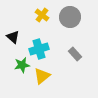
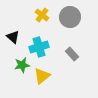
cyan cross: moved 2 px up
gray rectangle: moved 3 px left
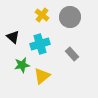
cyan cross: moved 1 px right, 3 px up
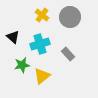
gray rectangle: moved 4 px left
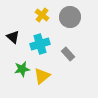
green star: moved 4 px down
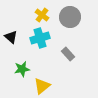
black triangle: moved 2 px left
cyan cross: moved 6 px up
yellow triangle: moved 10 px down
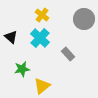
gray circle: moved 14 px right, 2 px down
cyan cross: rotated 30 degrees counterclockwise
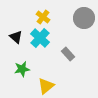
yellow cross: moved 1 px right, 2 px down
gray circle: moved 1 px up
black triangle: moved 5 px right
yellow triangle: moved 4 px right
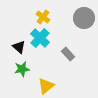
black triangle: moved 3 px right, 10 px down
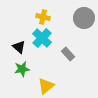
yellow cross: rotated 24 degrees counterclockwise
cyan cross: moved 2 px right
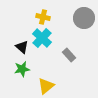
black triangle: moved 3 px right
gray rectangle: moved 1 px right, 1 px down
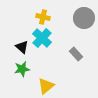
gray rectangle: moved 7 px right, 1 px up
